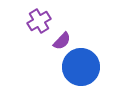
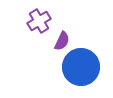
purple semicircle: rotated 18 degrees counterclockwise
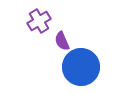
purple semicircle: rotated 132 degrees clockwise
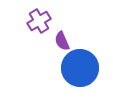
blue circle: moved 1 px left, 1 px down
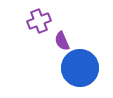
purple cross: rotated 10 degrees clockwise
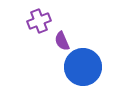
blue circle: moved 3 px right, 1 px up
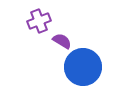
purple semicircle: rotated 144 degrees clockwise
